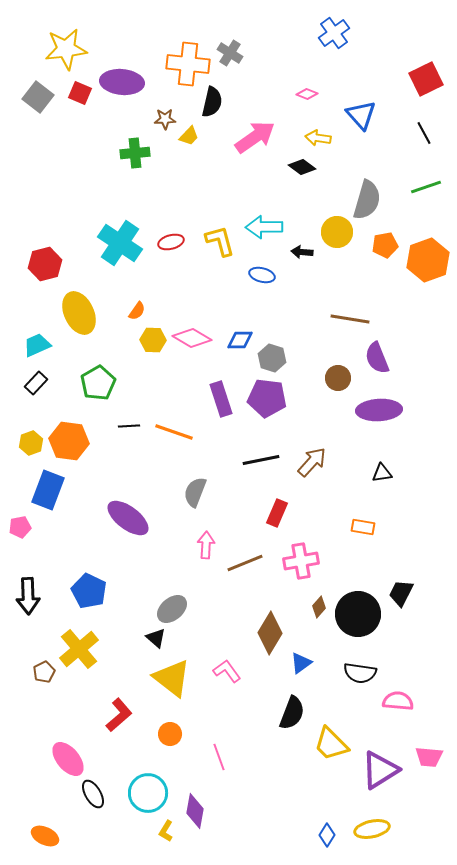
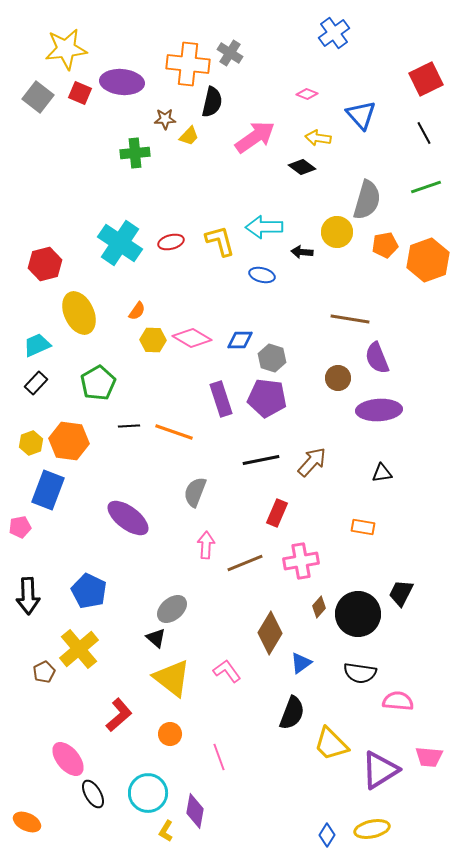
orange ellipse at (45, 836): moved 18 px left, 14 px up
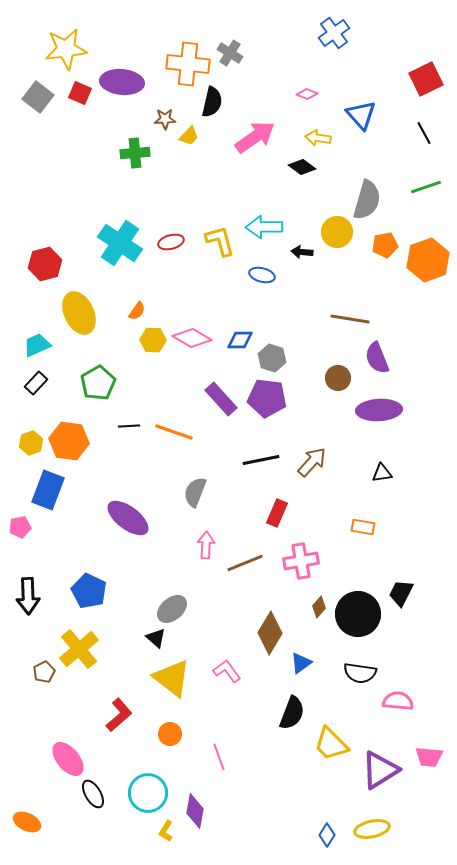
purple rectangle at (221, 399): rotated 24 degrees counterclockwise
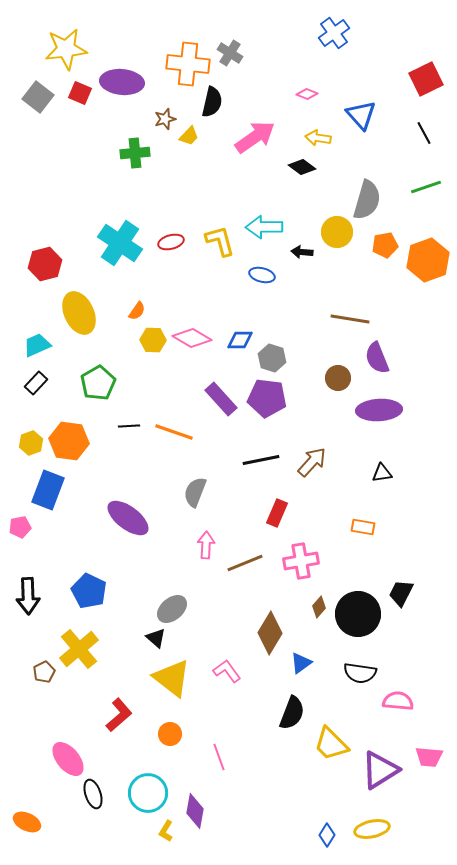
brown star at (165, 119): rotated 15 degrees counterclockwise
black ellipse at (93, 794): rotated 12 degrees clockwise
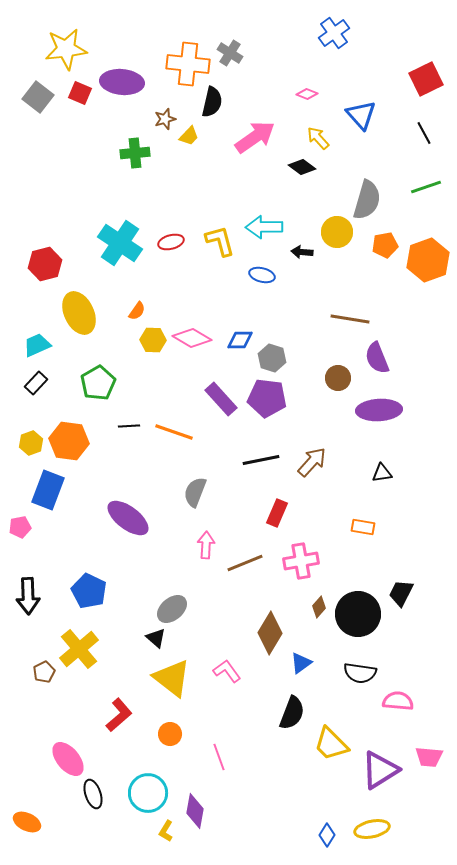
yellow arrow at (318, 138): rotated 40 degrees clockwise
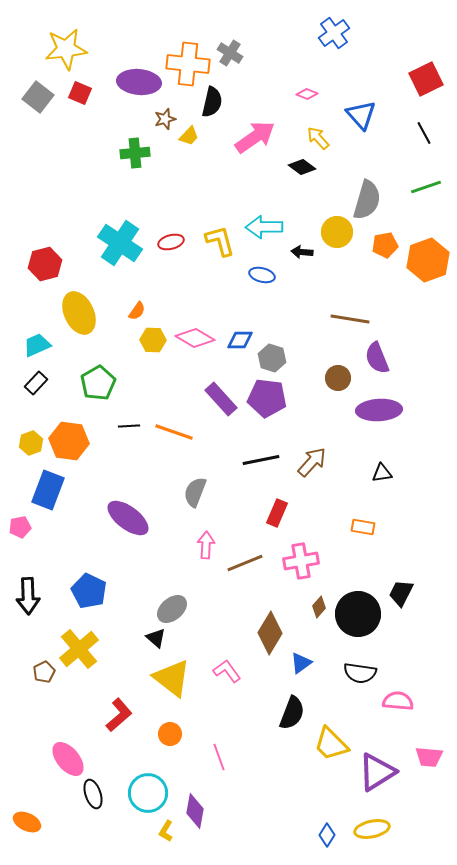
purple ellipse at (122, 82): moved 17 px right
pink diamond at (192, 338): moved 3 px right
purple triangle at (380, 770): moved 3 px left, 2 px down
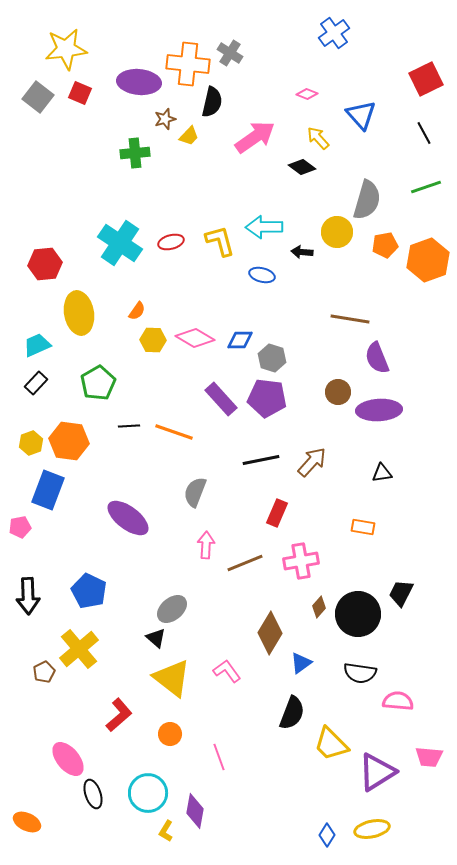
red hexagon at (45, 264): rotated 8 degrees clockwise
yellow ellipse at (79, 313): rotated 15 degrees clockwise
brown circle at (338, 378): moved 14 px down
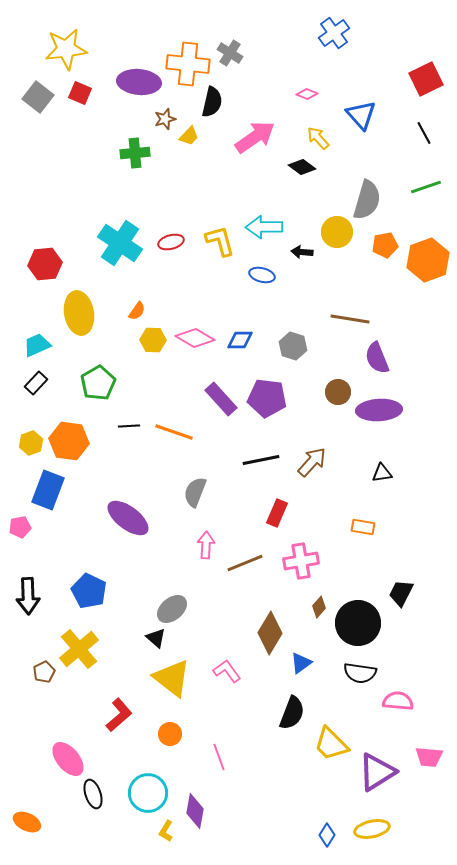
gray hexagon at (272, 358): moved 21 px right, 12 px up
black circle at (358, 614): moved 9 px down
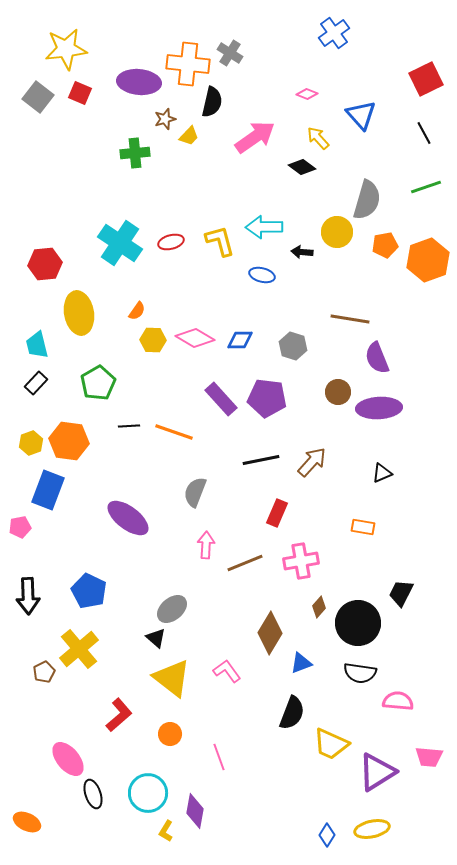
cyan trapezoid at (37, 345): rotated 80 degrees counterclockwise
purple ellipse at (379, 410): moved 2 px up
black triangle at (382, 473): rotated 15 degrees counterclockwise
blue triangle at (301, 663): rotated 15 degrees clockwise
yellow trapezoid at (331, 744): rotated 21 degrees counterclockwise
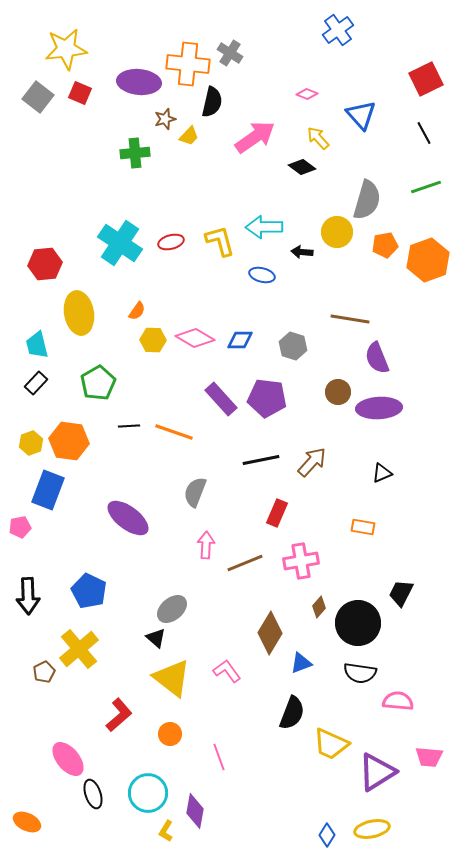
blue cross at (334, 33): moved 4 px right, 3 px up
